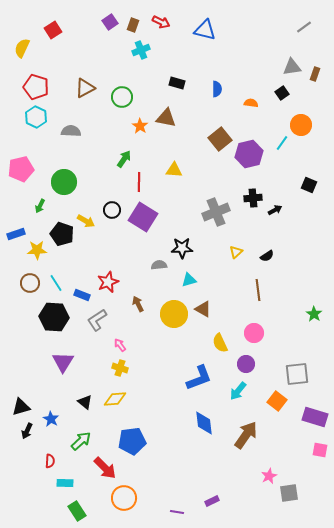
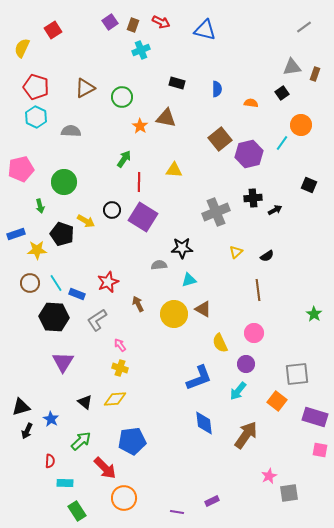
green arrow at (40, 206): rotated 40 degrees counterclockwise
blue rectangle at (82, 295): moved 5 px left, 1 px up
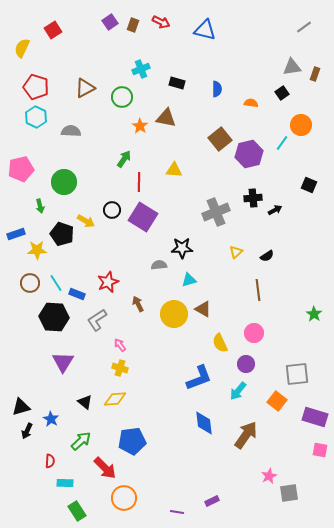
cyan cross at (141, 50): moved 19 px down
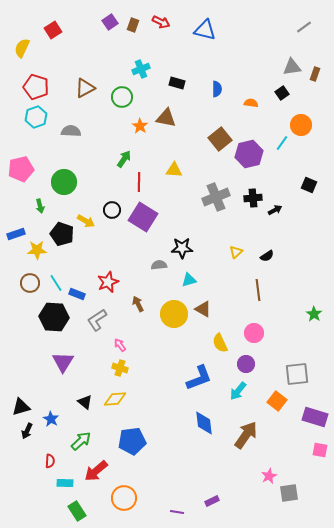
cyan hexagon at (36, 117): rotated 15 degrees clockwise
gray cross at (216, 212): moved 15 px up
red arrow at (105, 468): moved 9 px left, 3 px down; rotated 95 degrees clockwise
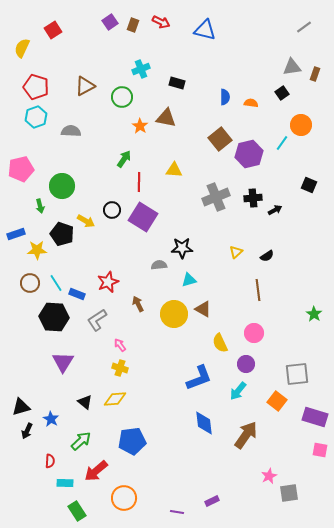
brown triangle at (85, 88): moved 2 px up
blue semicircle at (217, 89): moved 8 px right, 8 px down
green circle at (64, 182): moved 2 px left, 4 px down
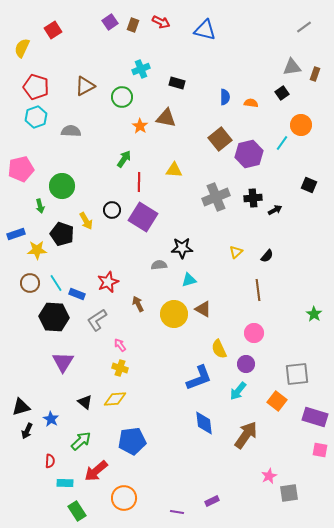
yellow arrow at (86, 221): rotated 30 degrees clockwise
black semicircle at (267, 256): rotated 16 degrees counterclockwise
yellow semicircle at (220, 343): moved 1 px left, 6 px down
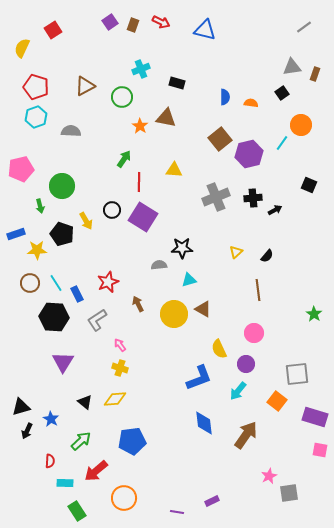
blue rectangle at (77, 294): rotated 42 degrees clockwise
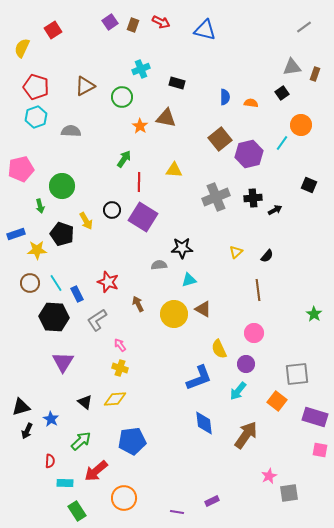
red star at (108, 282): rotated 30 degrees counterclockwise
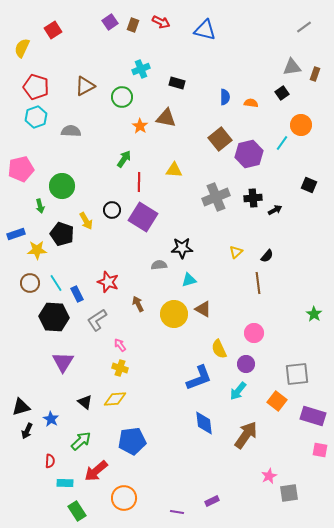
brown line at (258, 290): moved 7 px up
purple rectangle at (315, 417): moved 2 px left, 1 px up
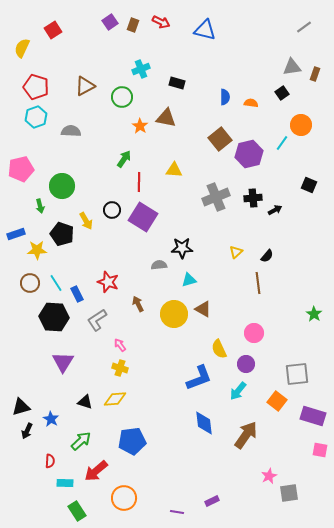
black triangle at (85, 402): rotated 21 degrees counterclockwise
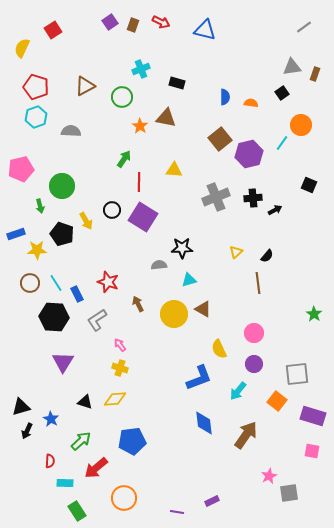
purple circle at (246, 364): moved 8 px right
pink square at (320, 450): moved 8 px left, 1 px down
red arrow at (96, 471): moved 3 px up
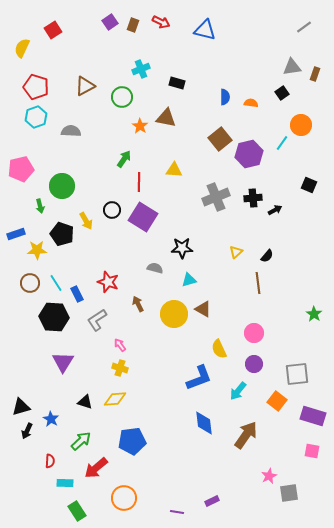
gray semicircle at (159, 265): moved 4 px left, 3 px down; rotated 21 degrees clockwise
